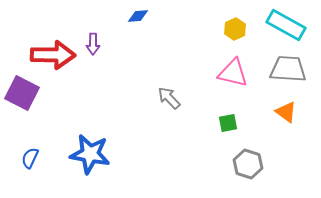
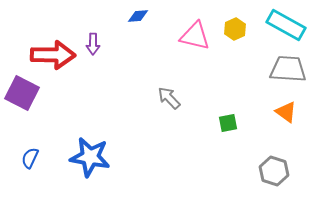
pink triangle: moved 38 px left, 37 px up
blue star: moved 3 px down
gray hexagon: moved 26 px right, 7 px down
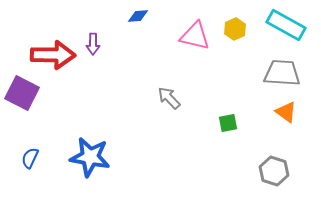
gray trapezoid: moved 6 px left, 4 px down
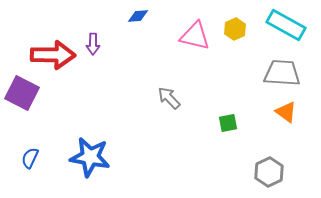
gray hexagon: moved 5 px left, 1 px down; rotated 16 degrees clockwise
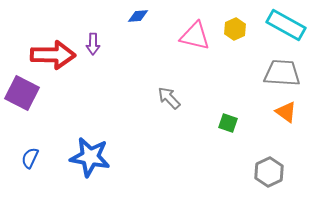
green square: rotated 30 degrees clockwise
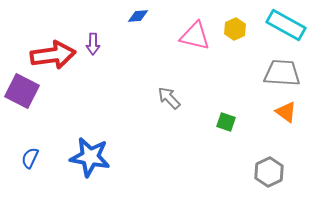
red arrow: rotated 9 degrees counterclockwise
purple square: moved 2 px up
green square: moved 2 px left, 1 px up
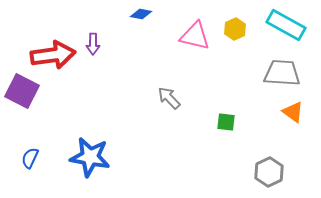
blue diamond: moved 3 px right, 2 px up; rotated 15 degrees clockwise
orange triangle: moved 7 px right
green square: rotated 12 degrees counterclockwise
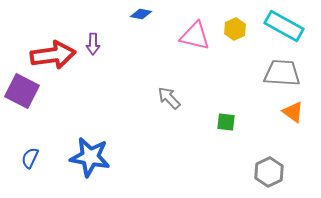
cyan rectangle: moved 2 px left, 1 px down
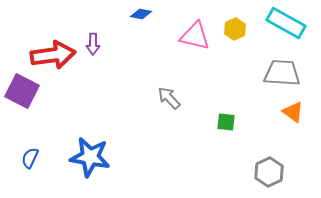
cyan rectangle: moved 2 px right, 3 px up
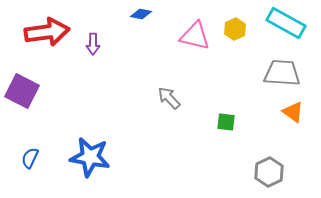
red arrow: moved 6 px left, 23 px up
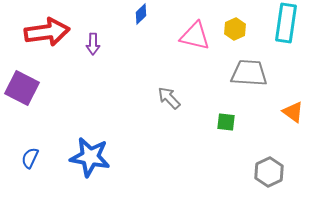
blue diamond: rotated 55 degrees counterclockwise
cyan rectangle: rotated 69 degrees clockwise
gray trapezoid: moved 33 px left
purple square: moved 3 px up
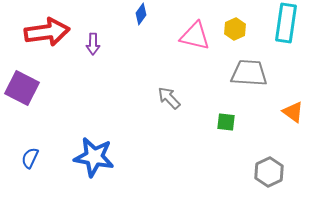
blue diamond: rotated 10 degrees counterclockwise
blue star: moved 4 px right
